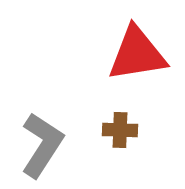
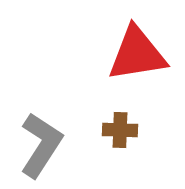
gray L-shape: moved 1 px left
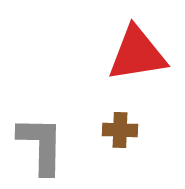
gray L-shape: rotated 32 degrees counterclockwise
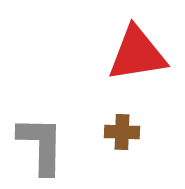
brown cross: moved 2 px right, 2 px down
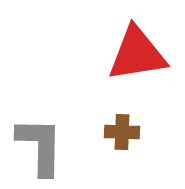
gray L-shape: moved 1 px left, 1 px down
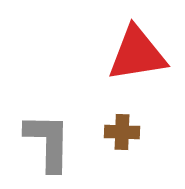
gray L-shape: moved 8 px right, 4 px up
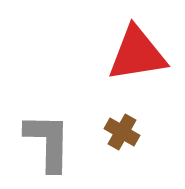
brown cross: rotated 28 degrees clockwise
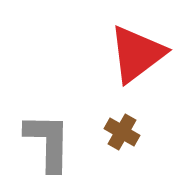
red triangle: rotated 28 degrees counterclockwise
